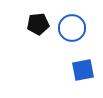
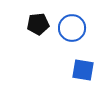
blue square: rotated 20 degrees clockwise
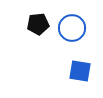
blue square: moved 3 px left, 1 px down
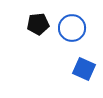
blue square: moved 4 px right, 2 px up; rotated 15 degrees clockwise
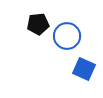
blue circle: moved 5 px left, 8 px down
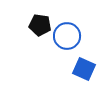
black pentagon: moved 2 px right, 1 px down; rotated 15 degrees clockwise
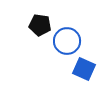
blue circle: moved 5 px down
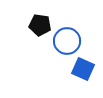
blue square: moved 1 px left
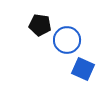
blue circle: moved 1 px up
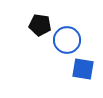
blue square: rotated 15 degrees counterclockwise
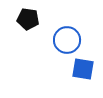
black pentagon: moved 12 px left, 6 px up
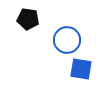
blue square: moved 2 px left
